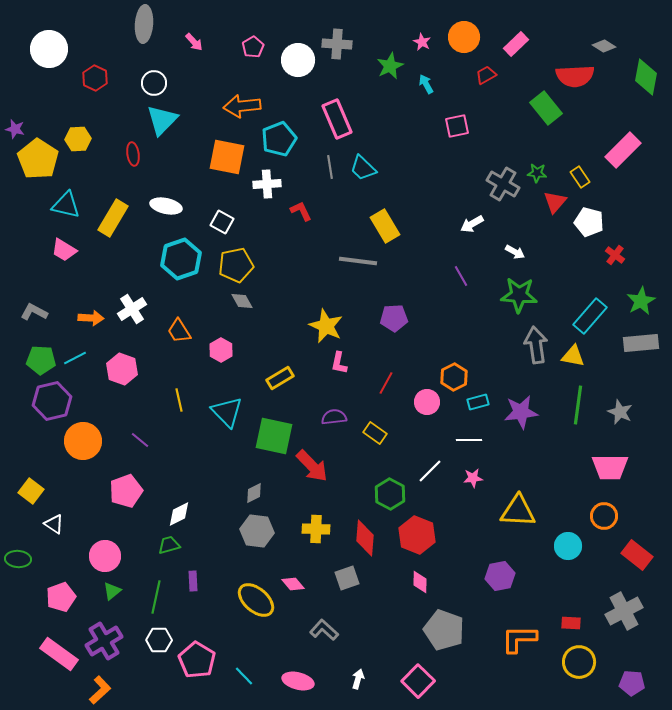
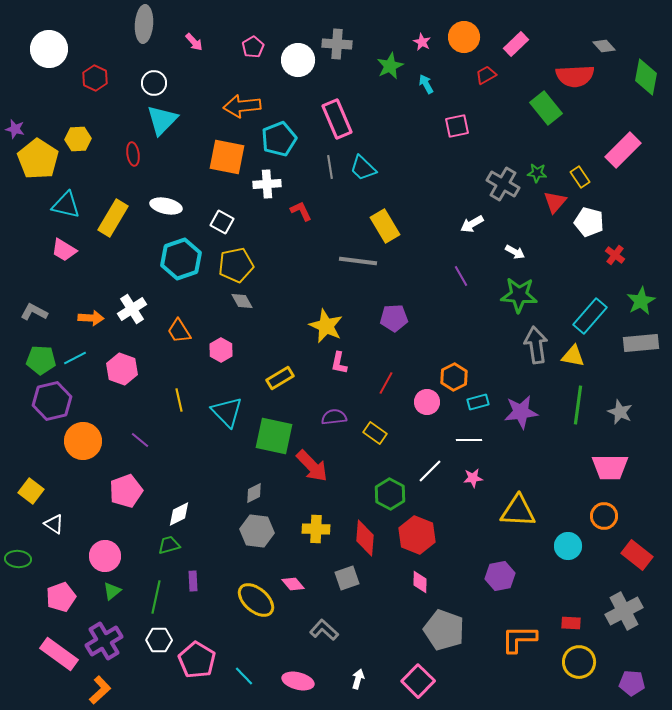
gray diamond at (604, 46): rotated 15 degrees clockwise
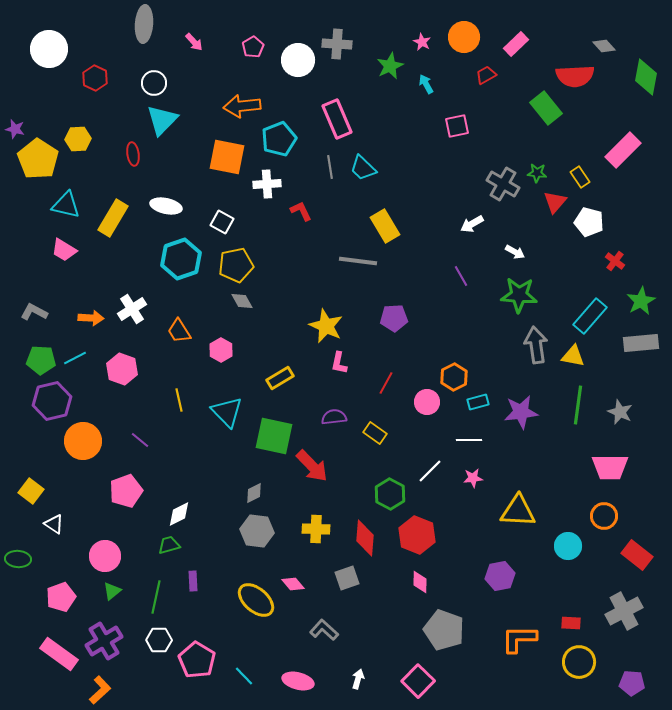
red cross at (615, 255): moved 6 px down
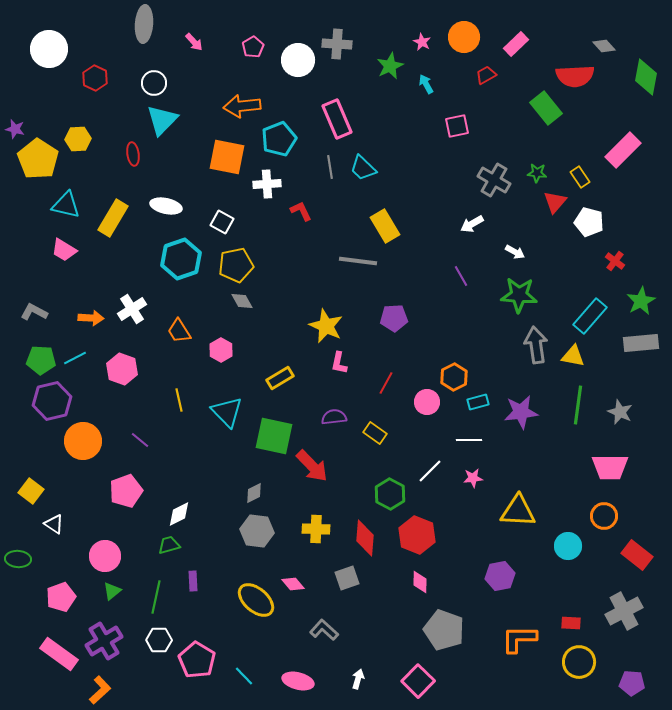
gray cross at (503, 184): moved 9 px left, 4 px up
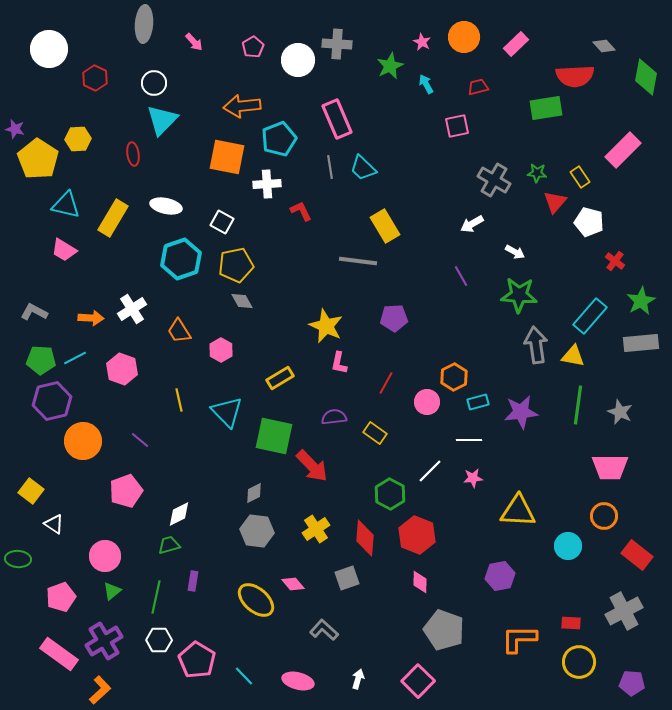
red trapezoid at (486, 75): moved 8 px left, 12 px down; rotated 15 degrees clockwise
green rectangle at (546, 108): rotated 60 degrees counterclockwise
yellow cross at (316, 529): rotated 36 degrees counterclockwise
purple rectangle at (193, 581): rotated 12 degrees clockwise
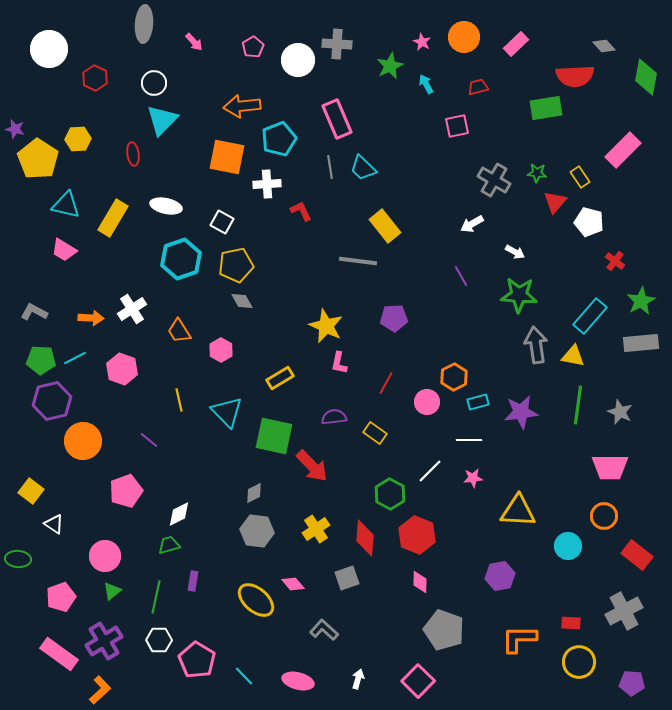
yellow rectangle at (385, 226): rotated 8 degrees counterclockwise
purple line at (140, 440): moved 9 px right
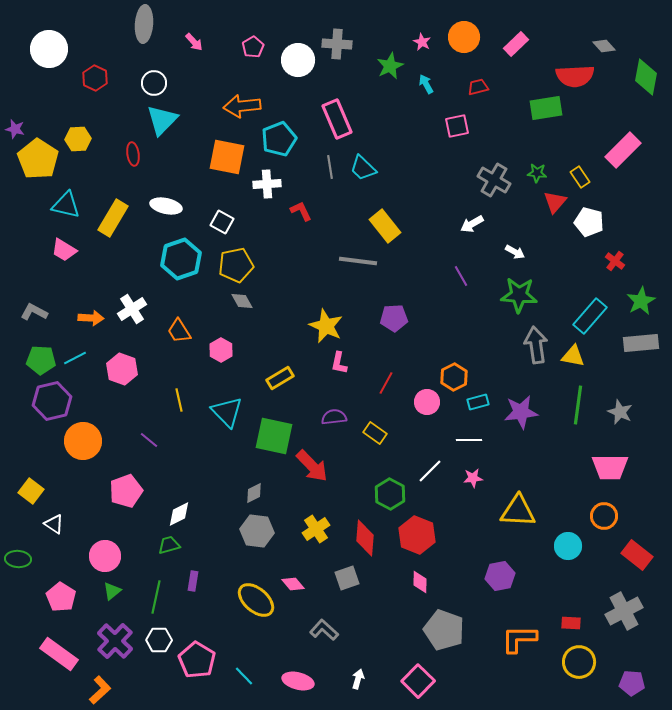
pink pentagon at (61, 597): rotated 20 degrees counterclockwise
purple cross at (104, 641): moved 11 px right; rotated 15 degrees counterclockwise
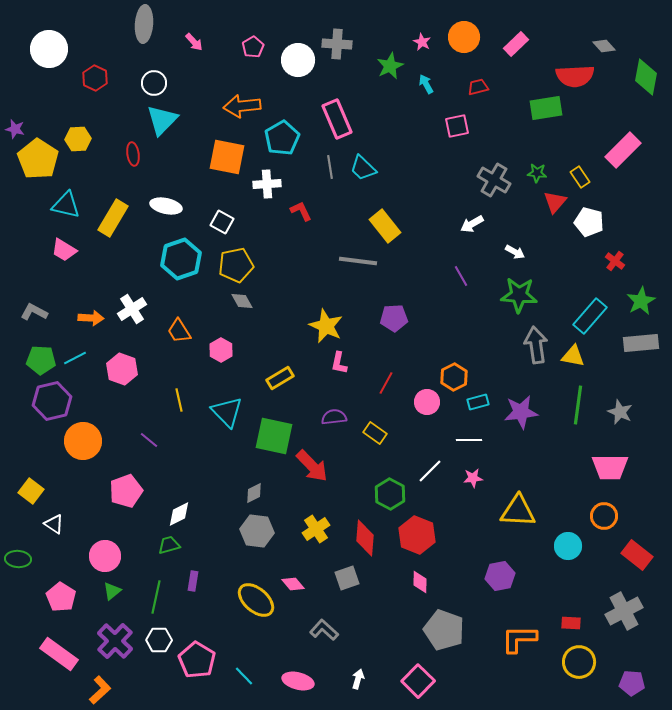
cyan pentagon at (279, 139): moved 3 px right, 1 px up; rotated 8 degrees counterclockwise
